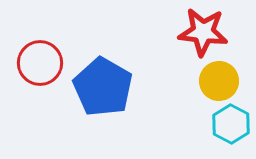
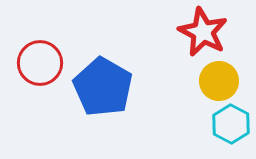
red star: rotated 21 degrees clockwise
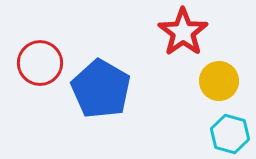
red star: moved 20 px left; rotated 9 degrees clockwise
blue pentagon: moved 2 px left, 2 px down
cyan hexagon: moved 1 px left, 10 px down; rotated 12 degrees counterclockwise
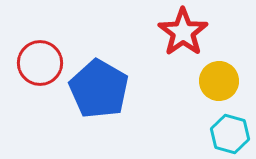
blue pentagon: moved 2 px left
